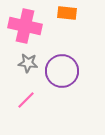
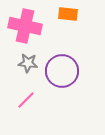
orange rectangle: moved 1 px right, 1 px down
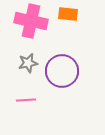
pink cross: moved 6 px right, 5 px up
gray star: rotated 18 degrees counterclockwise
pink line: rotated 42 degrees clockwise
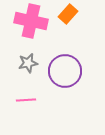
orange rectangle: rotated 54 degrees counterclockwise
purple circle: moved 3 px right
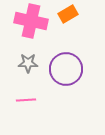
orange rectangle: rotated 18 degrees clockwise
gray star: rotated 12 degrees clockwise
purple circle: moved 1 px right, 2 px up
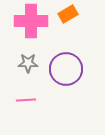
pink cross: rotated 12 degrees counterclockwise
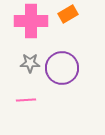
gray star: moved 2 px right
purple circle: moved 4 px left, 1 px up
